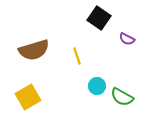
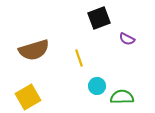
black square: rotated 35 degrees clockwise
yellow line: moved 2 px right, 2 px down
green semicircle: rotated 150 degrees clockwise
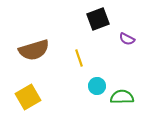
black square: moved 1 px left, 1 px down
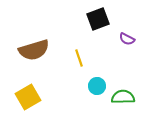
green semicircle: moved 1 px right
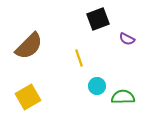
brown semicircle: moved 5 px left, 4 px up; rotated 28 degrees counterclockwise
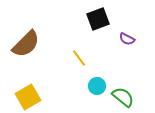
brown semicircle: moved 3 px left, 2 px up
yellow line: rotated 18 degrees counterclockwise
green semicircle: rotated 40 degrees clockwise
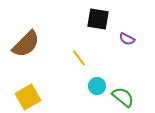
black square: rotated 30 degrees clockwise
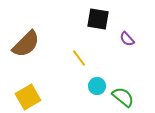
purple semicircle: rotated 21 degrees clockwise
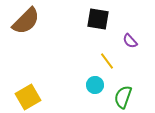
purple semicircle: moved 3 px right, 2 px down
brown semicircle: moved 23 px up
yellow line: moved 28 px right, 3 px down
cyan circle: moved 2 px left, 1 px up
green semicircle: rotated 110 degrees counterclockwise
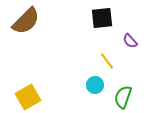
black square: moved 4 px right, 1 px up; rotated 15 degrees counterclockwise
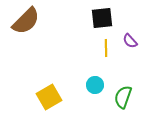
yellow line: moved 1 px left, 13 px up; rotated 36 degrees clockwise
yellow square: moved 21 px right
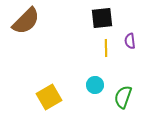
purple semicircle: rotated 35 degrees clockwise
